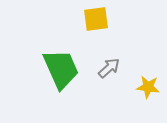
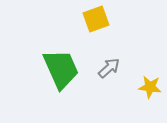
yellow square: rotated 12 degrees counterclockwise
yellow star: moved 2 px right
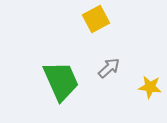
yellow square: rotated 8 degrees counterclockwise
green trapezoid: moved 12 px down
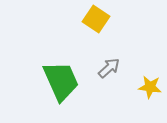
yellow square: rotated 28 degrees counterclockwise
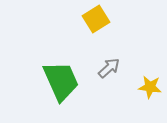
yellow square: rotated 24 degrees clockwise
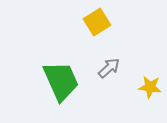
yellow square: moved 1 px right, 3 px down
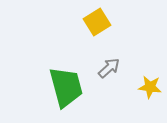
green trapezoid: moved 5 px right, 6 px down; rotated 9 degrees clockwise
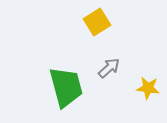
yellow star: moved 2 px left, 1 px down
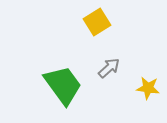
green trapezoid: moved 3 px left, 2 px up; rotated 21 degrees counterclockwise
